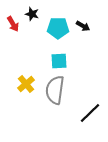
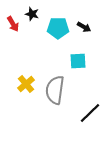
black arrow: moved 1 px right, 1 px down
cyan square: moved 19 px right
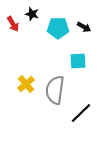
black line: moved 9 px left
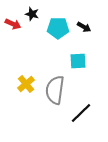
red arrow: rotated 35 degrees counterclockwise
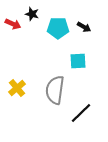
yellow cross: moved 9 px left, 4 px down
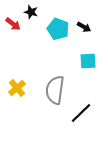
black star: moved 1 px left, 2 px up
red arrow: rotated 14 degrees clockwise
cyan pentagon: moved 1 px down; rotated 20 degrees clockwise
cyan square: moved 10 px right
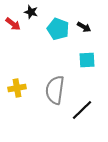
cyan square: moved 1 px left, 1 px up
yellow cross: rotated 30 degrees clockwise
black line: moved 1 px right, 3 px up
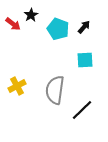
black star: moved 3 px down; rotated 24 degrees clockwise
black arrow: rotated 80 degrees counterclockwise
cyan square: moved 2 px left
yellow cross: moved 2 px up; rotated 18 degrees counterclockwise
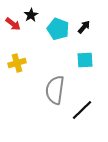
yellow cross: moved 23 px up; rotated 12 degrees clockwise
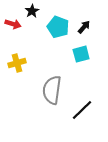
black star: moved 1 px right, 4 px up
red arrow: rotated 21 degrees counterclockwise
cyan pentagon: moved 2 px up
cyan square: moved 4 px left, 6 px up; rotated 12 degrees counterclockwise
gray semicircle: moved 3 px left
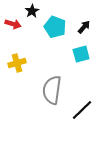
cyan pentagon: moved 3 px left
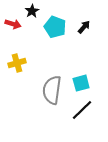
cyan square: moved 29 px down
